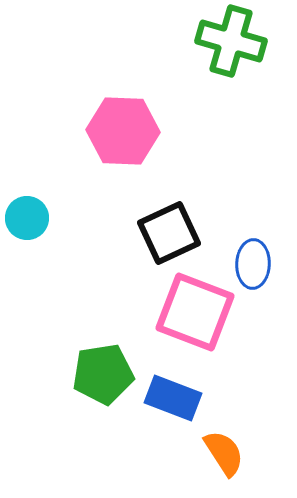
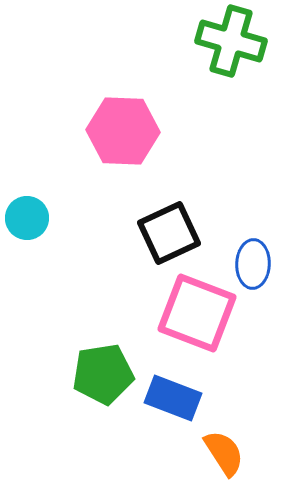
pink square: moved 2 px right, 1 px down
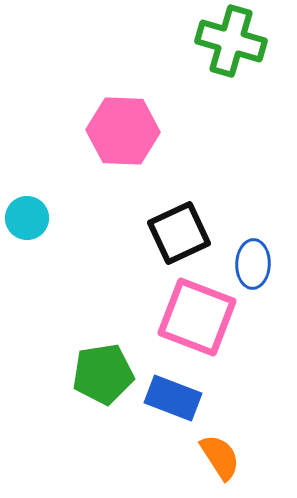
black square: moved 10 px right
pink square: moved 4 px down
orange semicircle: moved 4 px left, 4 px down
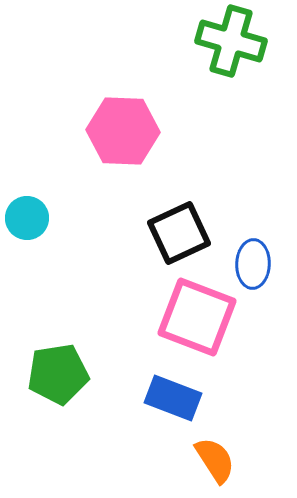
green pentagon: moved 45 px left
orange semicircle: moved 5 px left, 3 px down
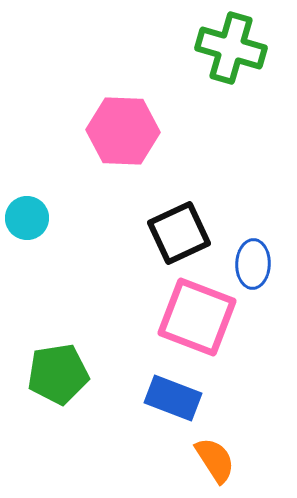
green cross: moved 7 px down
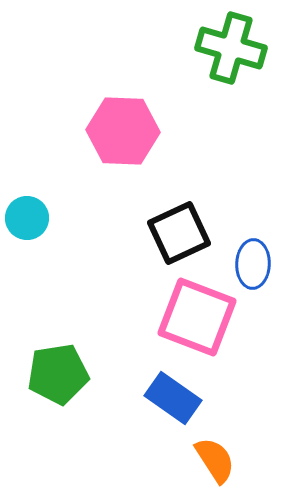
blue rectangle: rotated 14 degrees clockwise
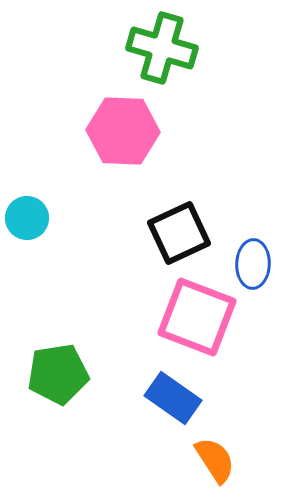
green cross: moved 69 px left
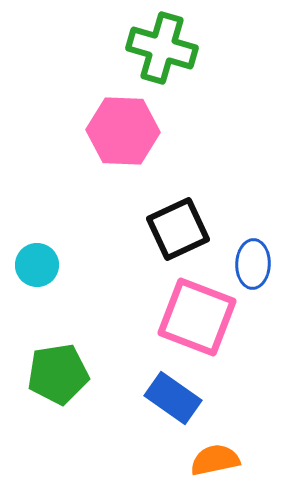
cyan circle: moved 10 px right, 47 px down
black square: moved 1 px left, 4 px up
orange semicircle: rotated 69 degrees counterclockwise
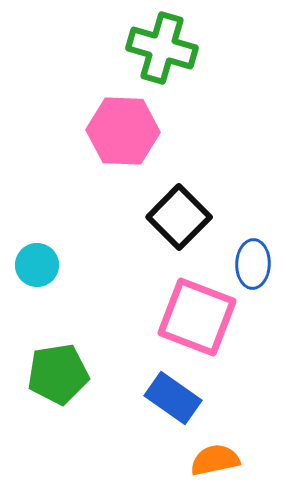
black square: moved 1 px right, 12 px up; rotated 20 degrees counterclockwise
